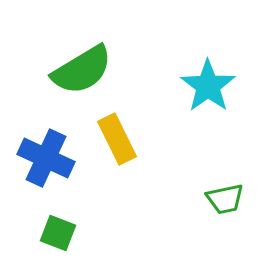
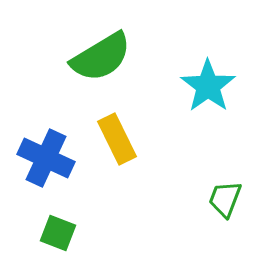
green semicircle: moved 19 px right, 13 px up
green trapezoid: rotated 123 degrees clockwise
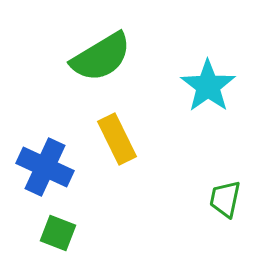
blue cross: moved 1 px left, 9 px down
green trapezoid: rotated 9 degrees counterclockwise
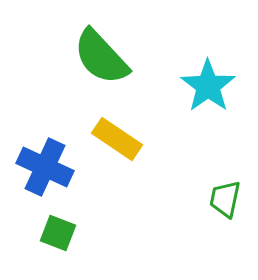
green semicircle: rotated 78 degrees clockwise
yellow rectangle: rotated 30 degrees counterclockwise
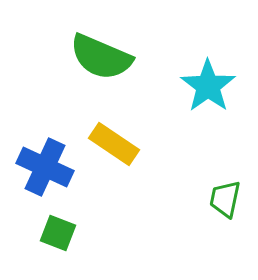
green semicircle: rotated 24 degrees counterclockwise
yellow rectangle: moved 3 px left, 5 px down
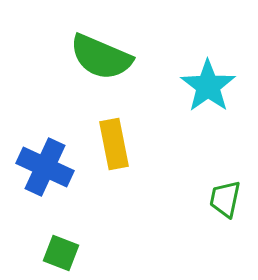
yellow rectangle: rotated 45 degrees clockwise
green square: moved 3 px right, 20 px down
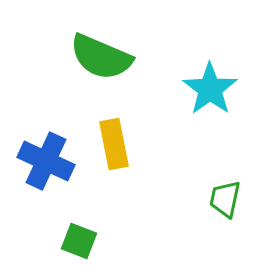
cyan star: moved 2 px right, 3 px down
blue cross: moved 1 px right, 6 px up
green square: moved 18 px right, 12 px up
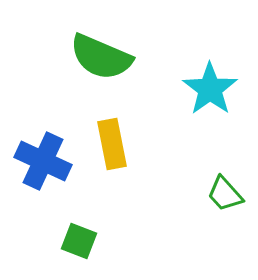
yellow rectangle: moved 2 px left
blue cross: moved 3 px left
green trapezoid: moved 5 px up; rotated 54 degrees counterclockwise
